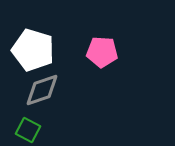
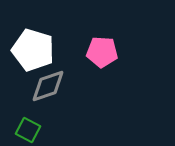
gray diamond: moved 6 px right, 4 px up
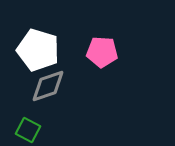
white pentagon: moved 5 px right
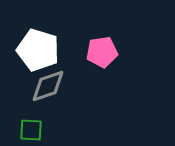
pink pentagon: rotated 12 degrees counterclockwise
green square: moved 3 px right; rotated 25 degrees counterclockwise
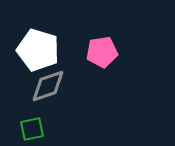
green square: moved 1 px right, 1 px up; rotated 15 degrees counterclockwise
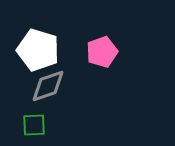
pink pentagon: rotated 12 degrees counterclockwise
green square: moved 2 px right, 4 px up; rotated 10 degrees clockwise
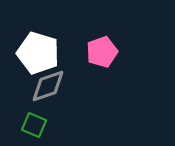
white pentagon: moved 3 px down
green square: rotated 25 degrees clockwise
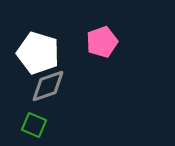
pink pentagon: moved 10 px up
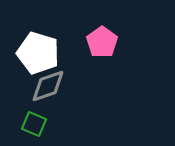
pink pentagon: rotated 16 degrees counterclockwise
green square: moved 1 px up
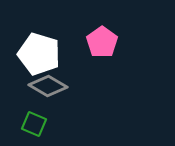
white pentagon: moved 1 px right, 1 px down
gray diamond: rotated 48 degrees clockwise
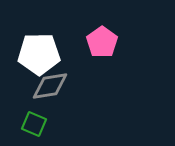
white pentagon: rotated 18 degrees counterclockwise
gray diamond: moved 2 px right; rotated 39 degrees counterclockwise
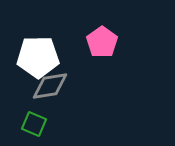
white pentagon: moved 1 px left, 3 px down
